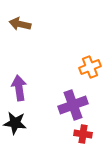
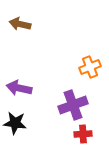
purple arrow: rotated 70 degrees counterclockwise
red cross: rotated 12 degrees counterclockwise
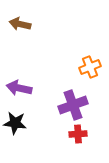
red cross: moved 5 px left
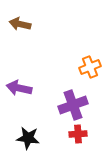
black star: moved 13 px right, 15 px down
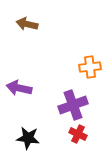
brown arrow: moved 7 px right
orange cross: rotated 15 degrees clockwise
red cross: rotated 30 degrees clockwise
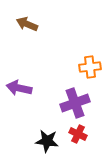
brown arrow: rotated 10 degrees clockwise
purple cross: moved 2 px right, 2 px up
black star: moved 19 px right, 3 px down
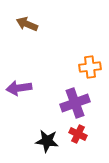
purple arrow: rotated 20 degrees counterclockwise
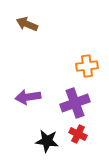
orange cross: moved 3 px left, 1 px up
purple arrow: moved 9 px right, 9 px down
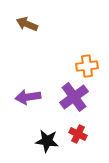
purple cross: moved 1 px left, 6 px up; rotated 16 degrees counterclockwise
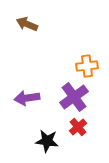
purple arrow: moved 1 px left, 1 px down
red cross: moved 7 px up; rotated 24 degrees clockwise
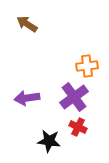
brown arrow: rotated 10 degrees clockwise
red cross: rotated 24 degrees counterclockwise
black star: moved 2 px right
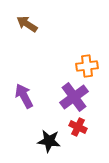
purple arrow: moved 3 px left, 2 px up; rotated 70 degrees clockwise
